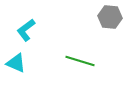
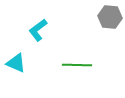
cyan L-shape: moved 12 px right
green line: moved 3 px left, 4 px down; rotated 16 degrees counterclockwise
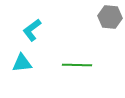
cyan L-shape: moved 6 px left
cyan triangle: moved 6 px right; rotated 30 degrees counterclockwise
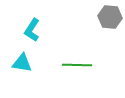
cyan L-shape: rotated 20 degrees counterclockwise
cyan triangle: rotated 15 degrees clockwise
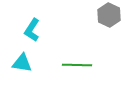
gray hexagon: moved 1 px left, 2 px up; rotated 20 degrees clockwise
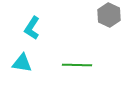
cyan L-shape: moved 2 px up
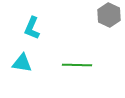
cyan L-shape: rotated 10 degrees counterclockwise
